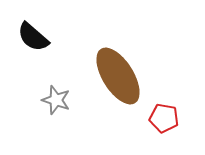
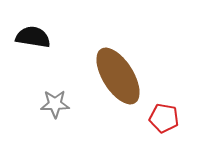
black semicircle: rotated 148 degrees clockwise
gray star: moved 1 px left, 4 px down; rotated 20 degrees counterclockwise
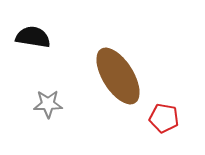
gray star: moved 7 px left
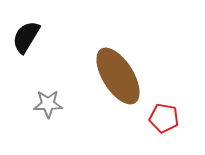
black semicircle: moved 7 px left; rotated 68 degrees counterclockwise
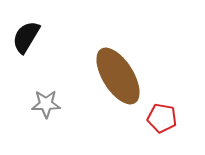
gray star: moved 2 px left
red pentagon: moved 2 px left
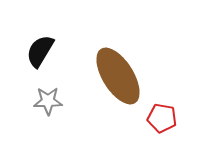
black semicircle: moved 14 px right, 14 px down
gray star: moved 2 px right, 3 px up
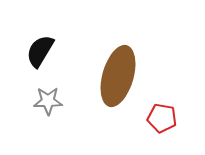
brown ellipse: rotated 48 degrees clockwise
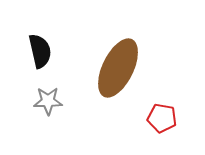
black semicircle: rotated 136 degrees clockwise
brown ellipse: moved 8 px up; rotated 10 degrees clockwise
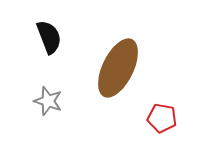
black semicircle: moved 9 px right, 14 px up; rotated 8 degrees counterclockwise
gray star: rotated 20 degrees clockwise
